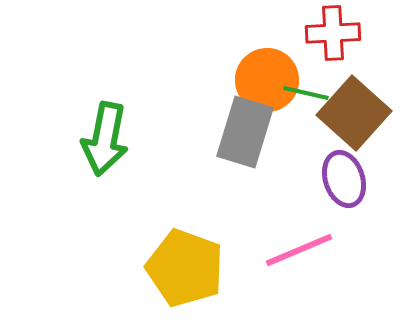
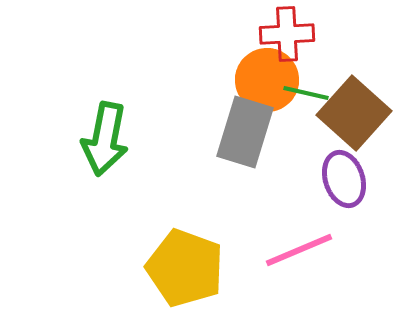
red cross: moved 46 px left, 1 px down
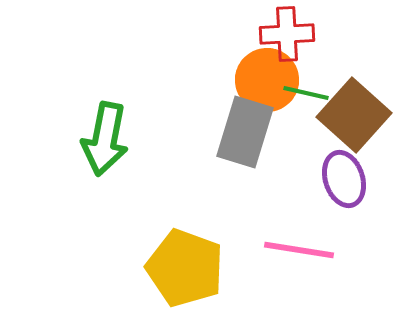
brown square: moved 2 px down
pink line: rotated 32 degrees clockwise
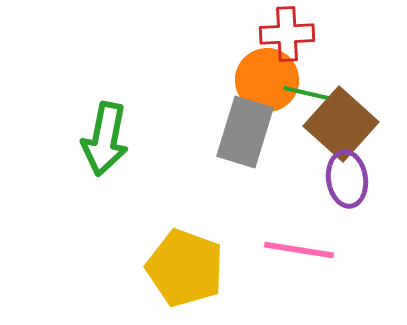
brown square: moved 13 px left, 9 px down
purple ellipse: moved 3 px right; rotated 10 degrees clockwise
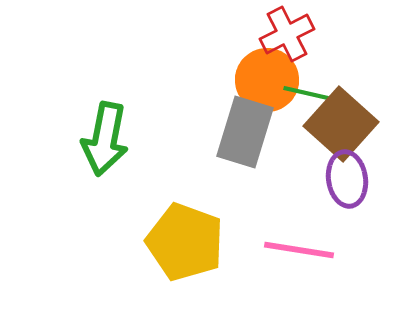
red cross: rotated 24 degrees counterclockwise
yellow pentagon: moved 26 px up
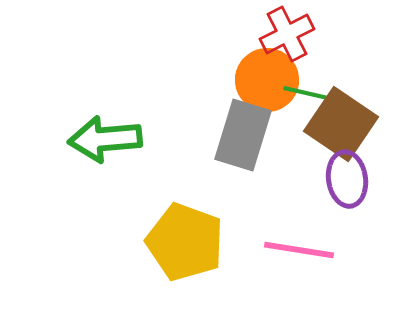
brown square: rotated 8 degrees counterclockwise
gray rectangle: moved 2 px left, 3 px down
green arrow: rotated 74 degrees clockwise
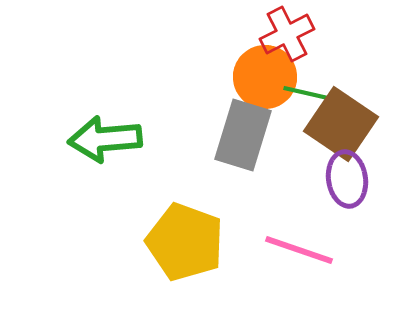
orange circle: moved 2 px left, 3 px up
pink line: rotated 10 degrees clockwise
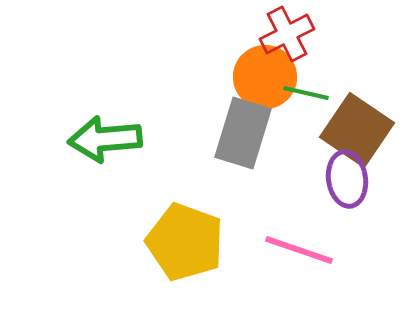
brown square: moved 16 px right, 6 px down
gray rectangle: moved 2 px up
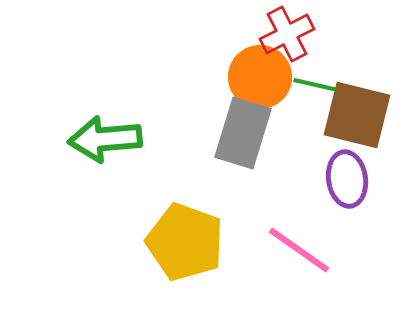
orange circle: moved 5 px left
green line: moved 10 px right, 8 px up
brown square: moved 15 px up; rotated 20 degrees counterclockwise
pink line: rotated 16 degrees clockwise
